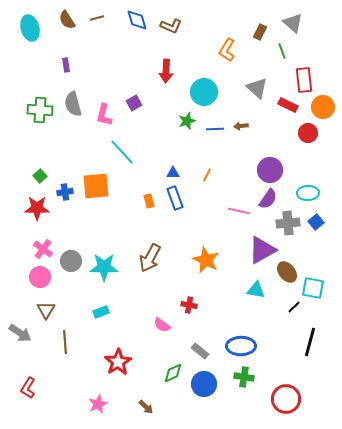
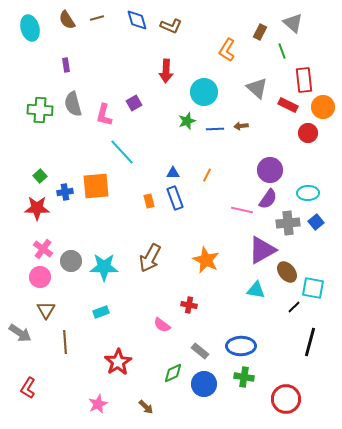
pink line at (239, 211): moved 3 px right, 1 px up
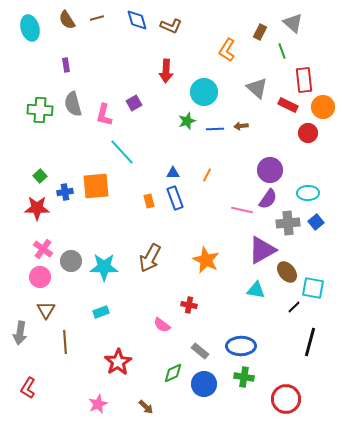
gray arrow at (20, 333): rotated 65 degrees clockwise
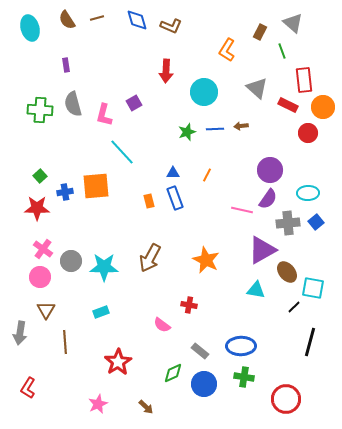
green star at (187, 121): moved 11 px down
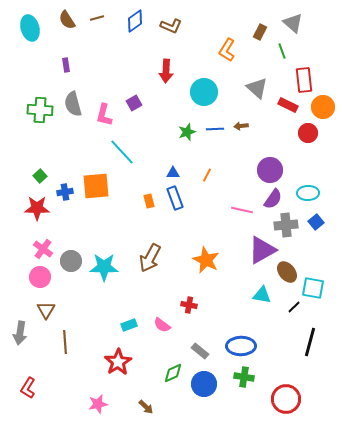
blue diamond at (137, 20): moved 2 px left, 1 px down; rotated 70 degrees clockwise
purple semicircle at (268, 199): moved 5 px right
gray cross at (288, 223): moved 2 px left, 2 px down
cyan triangle at (256, 290): moved 6 px right, 5 px down
cyan rectangle at (101, 312): moved 28 px right, 13 px down
pink star at (98, 404): rotated 12 degrees clockwise
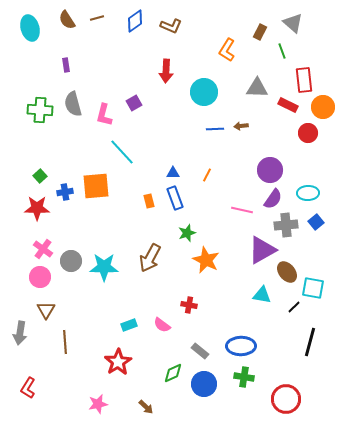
gray triangle at (257, 88): rotated 40 degrees counterclockwise
green star at (187, 132): moved 101 px down
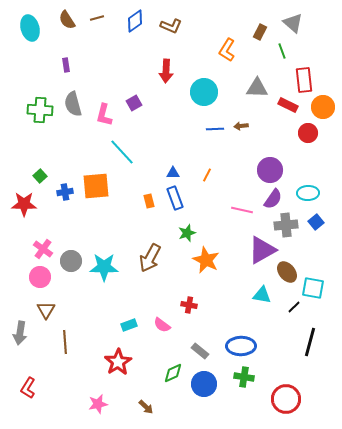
red star at (37, 208): moved 13 px left, 4 px up
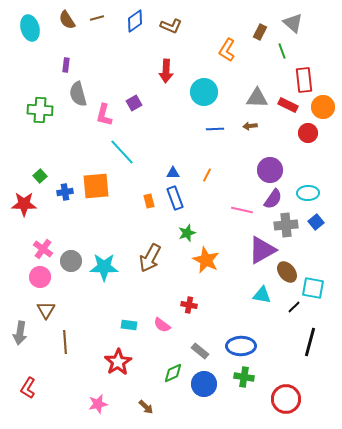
purple rectangle at (66, 65): rotated 16 degrees clockwise
gray triangle at (257, 88): moved 10 px down
gray semicircle at (73, 104): moved 5 px right, 10 px up
brown arrow at (241, 126): moved 9 px right
cyan rectangle at (129, 325): rotated 28 degrees clockwise
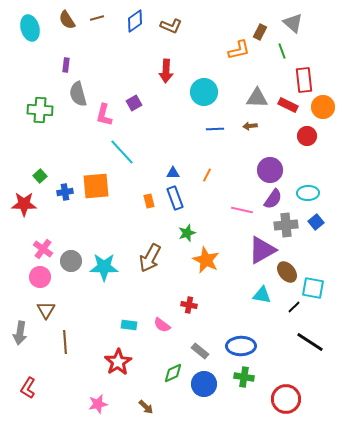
orange L-shape at (227, 50): moved 12 px right; rotated 135 degrees counterclockwise
red circle at (308, 133): moved 1 px left, 3 px down
black line at (310, 342): rotated 72 degrees counterclockwise
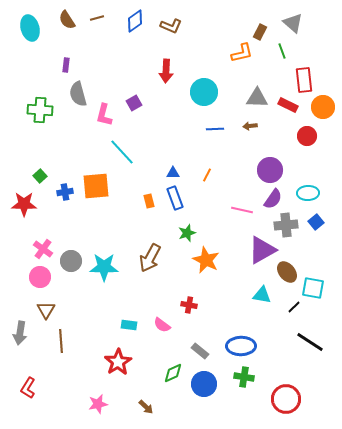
orange L-shape at (239, 50): moved 3 px right, 3 px down
brown line at (65, 342): moved 4 px left, 1 px up
